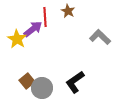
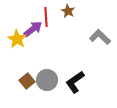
red line: moved 1 px right
gray circle: moved 5 px right, 8 px up
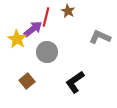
red line: rotated 18 degrees clockwise
gray L-shape: rotated 20 degrees counterclockwise
gray circle: moved 28 px up
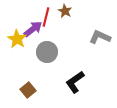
brown star: moved 3 px left
brown square: moved 1 px right, 9 px down
